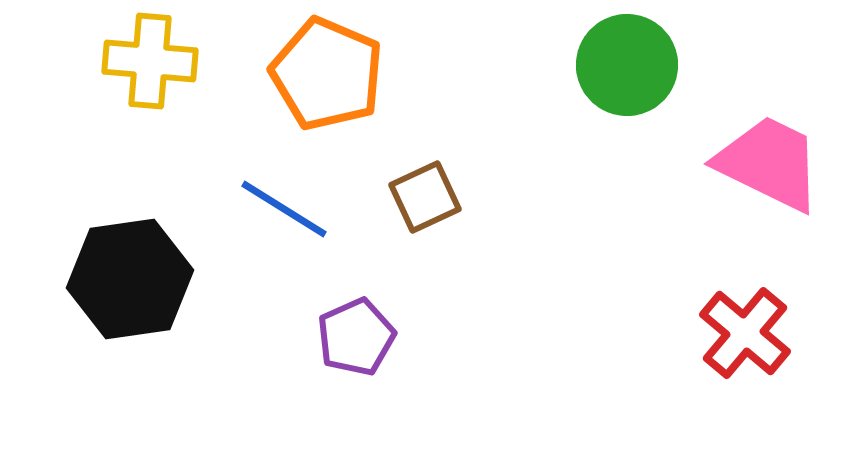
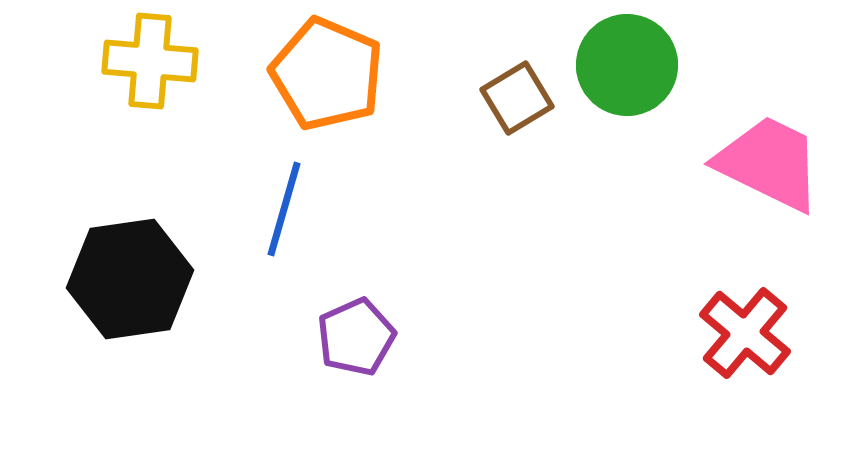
brown square: moved 92 px right, 99 px up; rotated 6 degrees counterclockwise
blue line: rotated 74 degrees clockwise
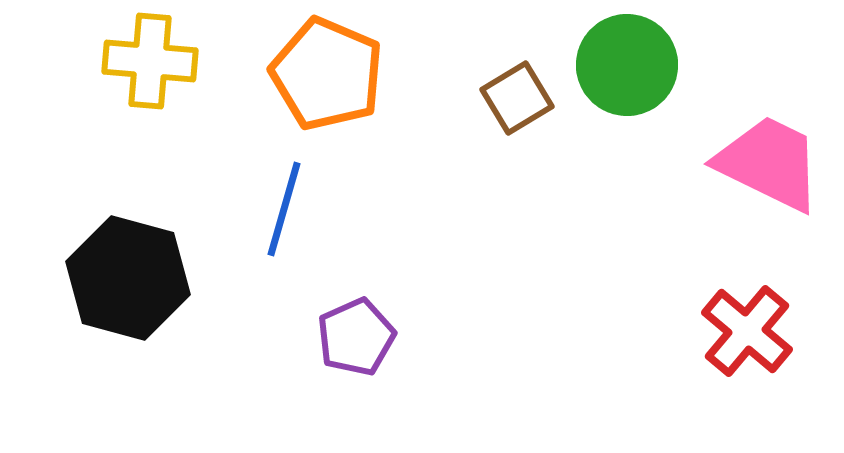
black hexagon: moved 2 px left, 1 px up; rotated 23 degrees clockwise
red cross: moved 2 px right, 2 px up
